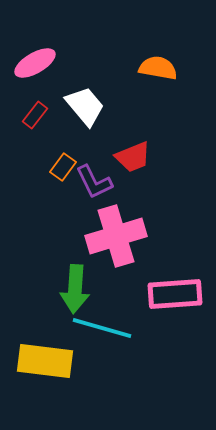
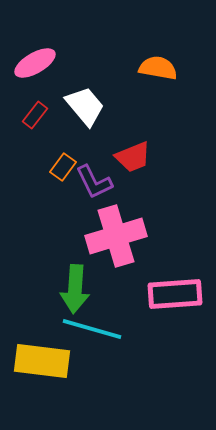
cyan line: moved 10 px left, 1 px down
yellow rectangle: moved 3 px left
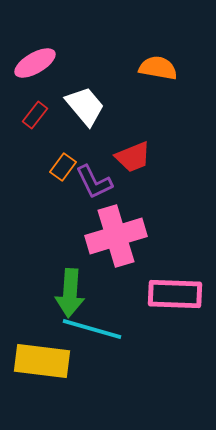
green arrow: moved 5 px left, 4 px down
pink rectangle: rotated 6 degrees clockwise
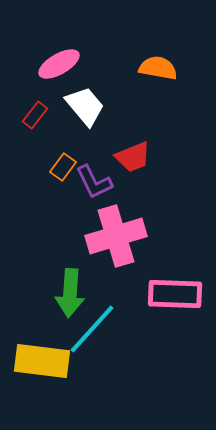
pink ellipse: moved 24 px right, 1 px down
cyan line: rotated 64 degrees counterclockwise
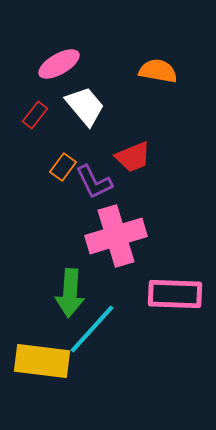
orange semicircle: moved 3 px down
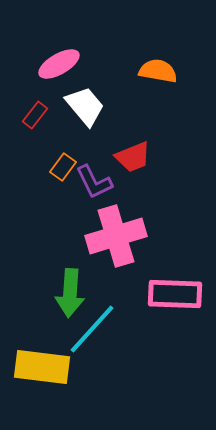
yellow rectangle: moved 6 px down
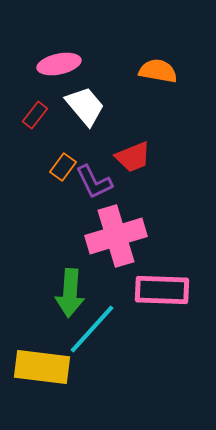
pink ellipse: rotated 18 degrees clockwise
pink rectangle: moved 13 px left, 4 px up
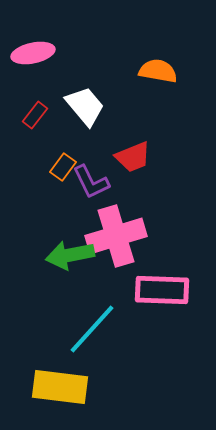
pink ellipse: moved 26 px left, 11 px up
purple L-shape: moved 3 px left
green arrow: moved 38 px up; rotated 75 degrees clockwise
yellow rectangle: moved 18 px right, 20 px down
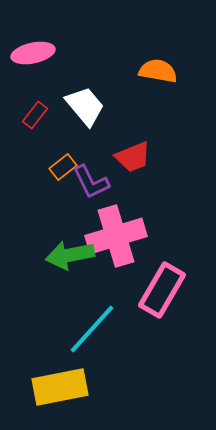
orange rectangle: rotated 16 degrees clockwise
pink rectangle: rotated 62 degrees counterclockwise
yellow rectangle: rotated 18 degrees counterclockwise
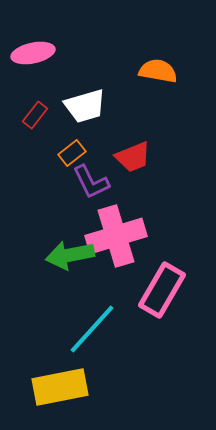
white trapezoid: rotated 114 degrees clockwise
orange rectangle: moved 9 px right, 14 px up
